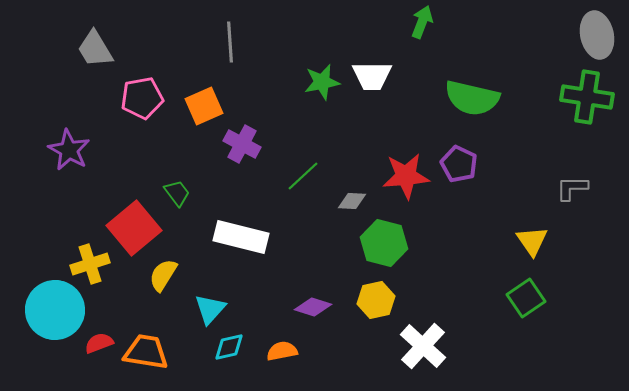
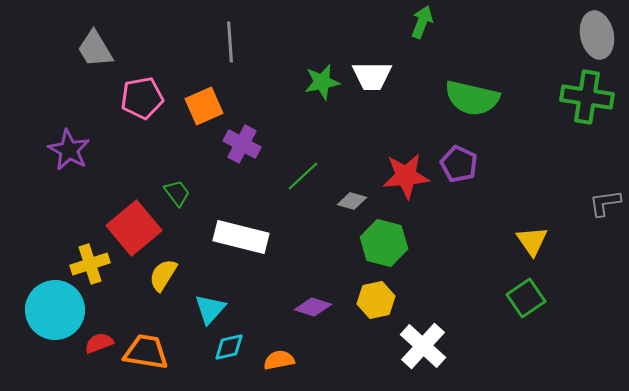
gray L-shape: moved 33 px right, 15 px down; rotated 8 degrees counterclockwise
gray diamond: rotated 12 degrees clockwise
orange semicircle: moved 3 px left, 9 px down
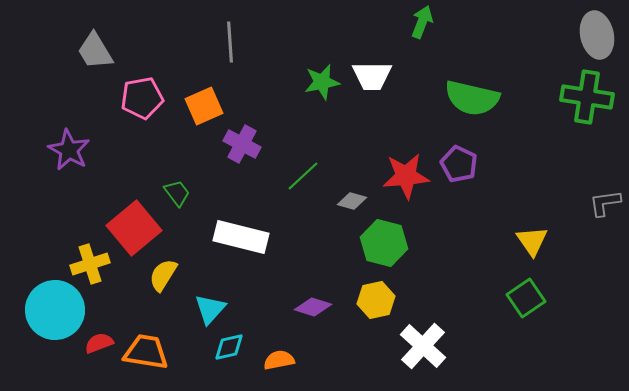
gray trapezoid: moved 2 px down
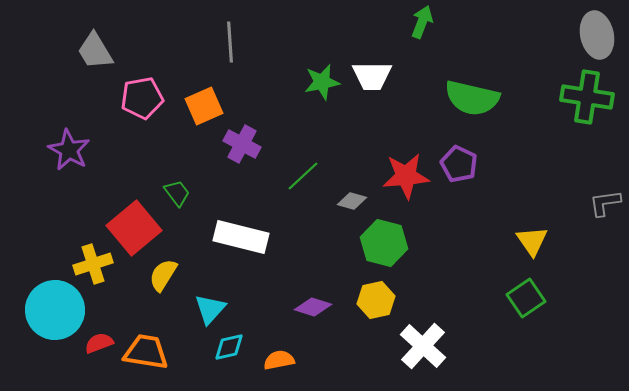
yellow cross: moved 3 px right
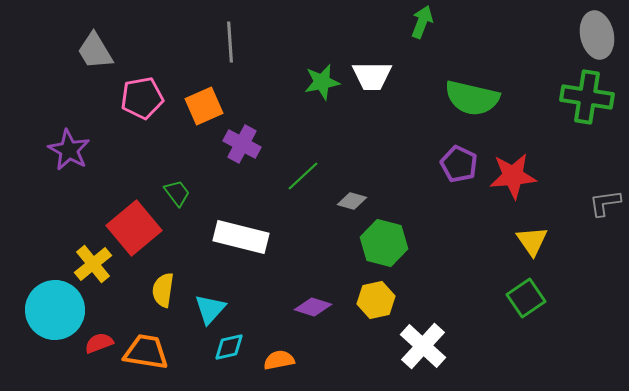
red star: moved 107 px right
yellow cross: rotated 21 degrees counterclockwise
yellow semicircle: moved 15 px down; rotated 24 degrees counterclockwise
